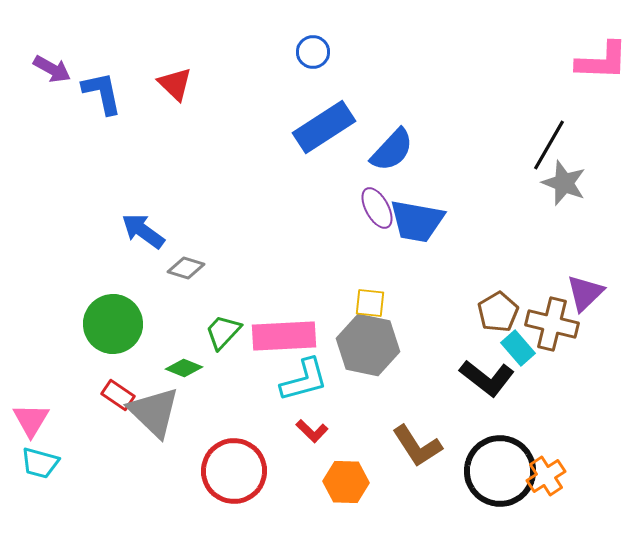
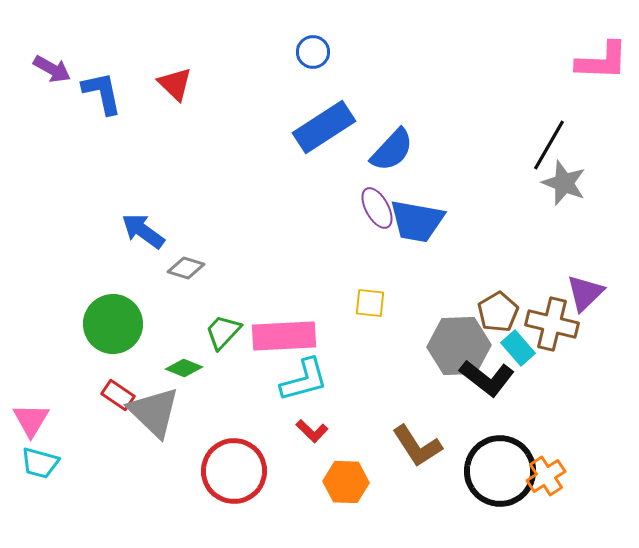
gray hexagon: moved 91 px right, 1 px down; rotated 14 degrees counterclockwise
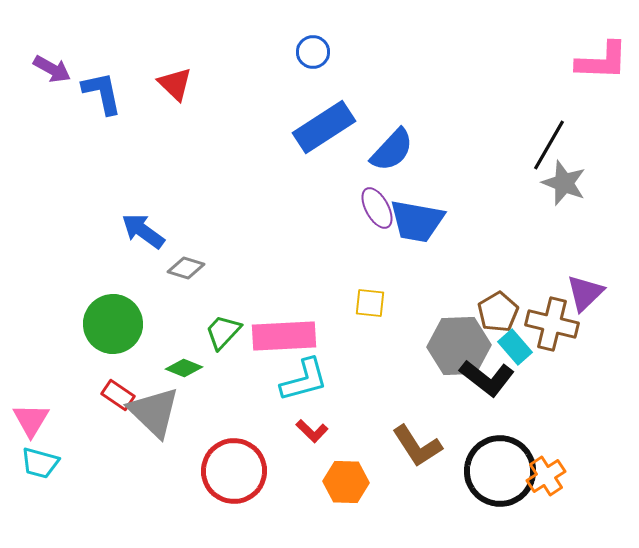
cyan rectangle: moved 3 px left, 1 px up
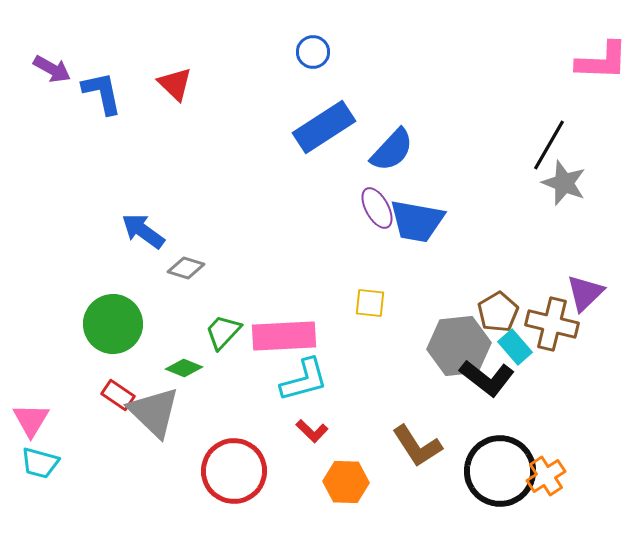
gray hexagon: rotated 4 degrees counterclockwise
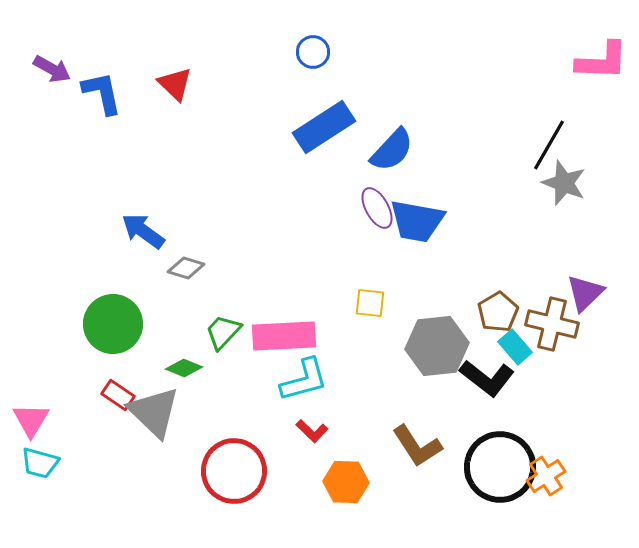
gray hexagon: moved 22 px left
black circle: moved 4 px up
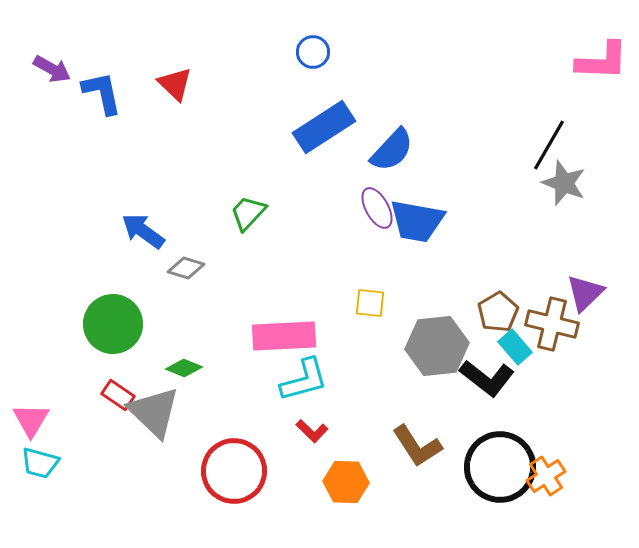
green trapezoid: moved 25 px right, 119 px up
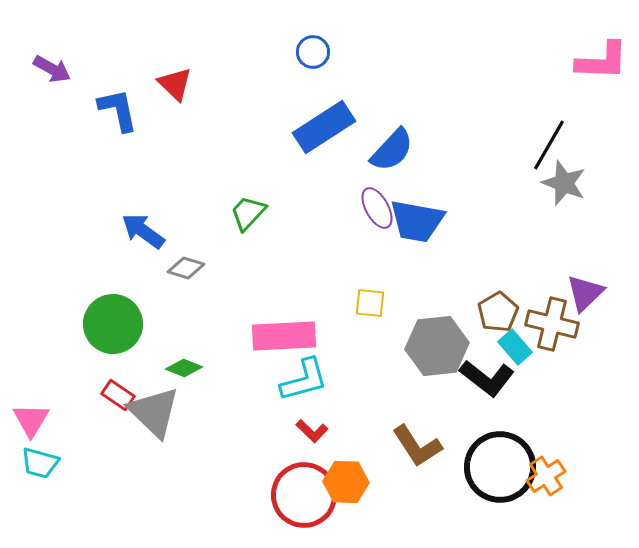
blue L-shape: moved 16 px right, 17 px down
red circle: moved 70 px right, 24 px down
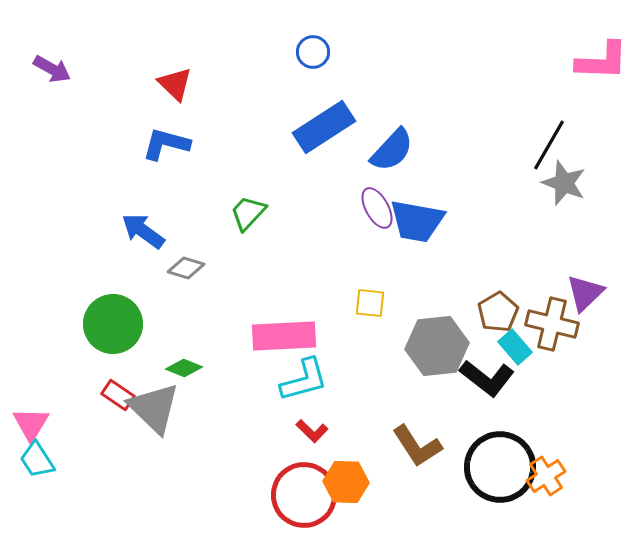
blue L-shape: moved 48 px right, 34 px down; rotated 63 degrees counterclockwise
gray triangle: moved 4 px up
pink triangle: moved 4 px down
cyan trapezoid: moved 3 px left, 3 px up; rotated 42 degrees clockwise
